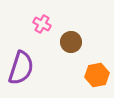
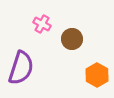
brown circle: moved 1 px right, 3 px up
orange hexagon: rotated 20 degrees counterclockwise
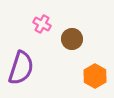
orange hexagon: moved 2 px left, 1 px down
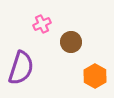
pink cross: rotated 36 degrees clockwise
brown circle: moved 1 px left, 3 px down
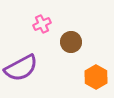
purple semicircle: rotated 44 degrees clockwise
orange hexagon: moved 1 px right, 1 px down
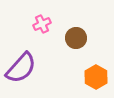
brown circle: moved 5 px right, 4 px up
purple semicircle: rotated 20 degrees counterclockwise
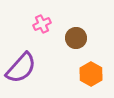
orange hexagon: moved 5 px left, 3 px up
